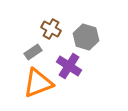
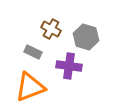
gray rectangle: rotated 60 degrees clockwise
purple cross: rotated 25 degrees counterclockwise
orange triangle: moved 8 px left, 4 px down
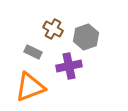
brown cross: moved 2 px right
gray hexagon: rotated 25 degrees clockwise
purple cross: rotated 20 degrees counterclockwise
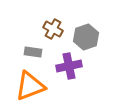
gray rectangle: rotated 18 degrees counterclockwise
orange triangle: moved 1 px up
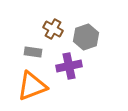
orange triangle: moved 2 px right
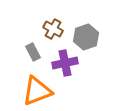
gray rectangle: rotated 54 degrees clockwise
purple cross: moved 4 px left, 3 px up
orange triangle: moved 5 px right, 5 px down
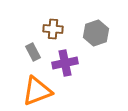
brown cross: rotated 24 degrees counterclockwise
gray hexagon: moved 10 px right, 4 px up
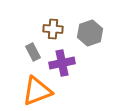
gray hexagon: moved 6 px left
purple cross: moved 3 px left
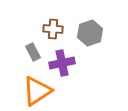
orange triangle: rotated 12 degrees counterclockwise
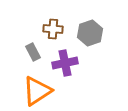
purple cross: moved 3 px right
